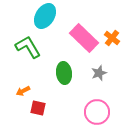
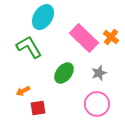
cyan ellipse: moved 2 px left, 1 px down
orange cross: moved 1 px left, 1 px up
green L-shape: moved 1 px right
green ellipse: rotated 45 degrees clockwise
red square: rotated 21 degrees counterclockwise
pink circle: moved 8 px up
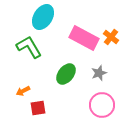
pink rectangle: rotated 16 degrees counterclockwise
green ellipse: moved 2 px right, 1 px down
pink circle: moved 5 px right, 1 px down
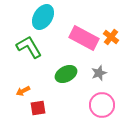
green ellipse: rotated 25 degrees clockwise
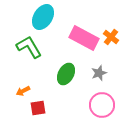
green ellipse: rotated 35 degrees counterclockwise
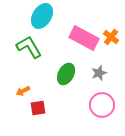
cyan ellipse: moved 1 px left, 1 px up
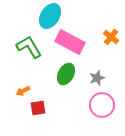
cyan ellipse: moved 8 px right
pink rectangle: moved 14 px left, 4 px down
gray star: moved 2 px left, 5 px down
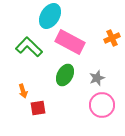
orange cross: moved 1 px right, 1 px down; rotated 28 degrees clockwise
green L-shape: rotated 16 degrees counterclockwise
green ellipse: moved 1 px left, 1 px down
orange arrow: rotated 80 degrees counterclockwise
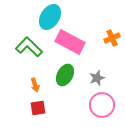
cyan ellipse: moved 1 px down
orange arrow: moved 12 px right, 6 px up
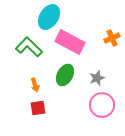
cyan ellipse: moved 1 px left
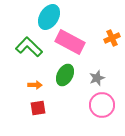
orange arrow: rotated 72 degrees counterclockwise
